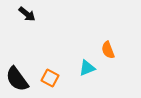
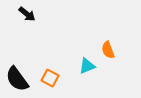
cyan triangle: moved 2 px up
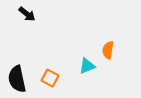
orange semicircle: rotated 30 degrees clockwise
black semicircle: rotated 24 degrees clockwise
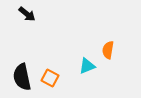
black semicircle: moved 5 px right, 2 px up
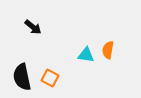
black arrow: moved 6 px right, 13 px down
cyan triangle: moved 1 px left, 11 px up; rotated 30 degrees clockwise
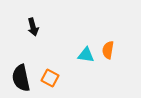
black arrow: rotated 36 degrees clockwise
black semicircle: moved 1 px left, 1 px down
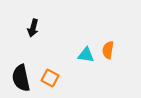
black arrow: moved 1 px down; rotated 30 degrees clockwise
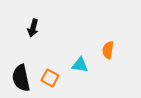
cyan triangle: moved 6 px left, 10 px down
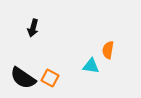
cyan triangle: moved 11 px right, 1 px down
black semicircle: moved 2 px right; rotated 44 degrees counterclockwise
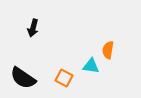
orange square: moved 14 px right
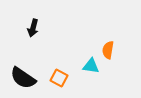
orange square: moved 5 px left
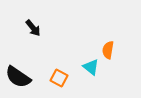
black arrow: rotated 54 degrees counterclockwise
cyan triangle: moved 1 px down; rotated 30 degrees clockwise
black semicircle: moved 5 px left, 1 px up
